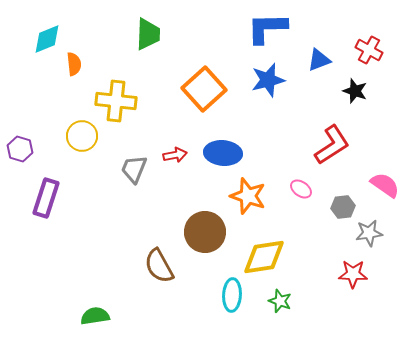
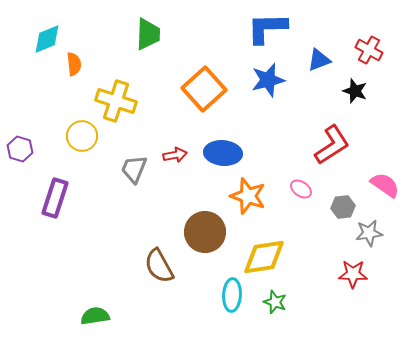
yellow cross: rotated 12 degrees clockwise
purple rectangle: moved 9 px right
green star: moved 5 px left, 1 px down
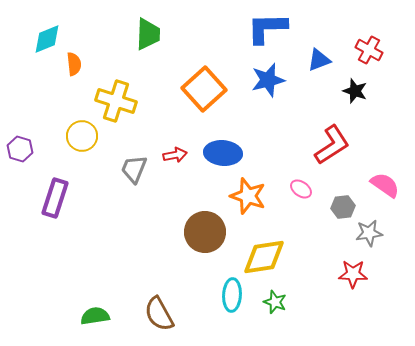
brown semicircle: moved 48 px down
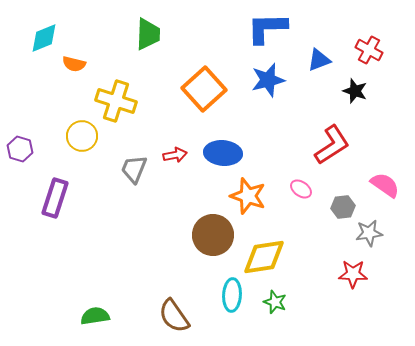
cyan diamond: moved 3 px left, 1 px up
orange semicircle: rotated 110 degrees clockwise
brown circle: moved 8 px right, 3 px down
brown semicircle: moved 15 px right, 2 px down; rotated 6 degrees counterclockwise
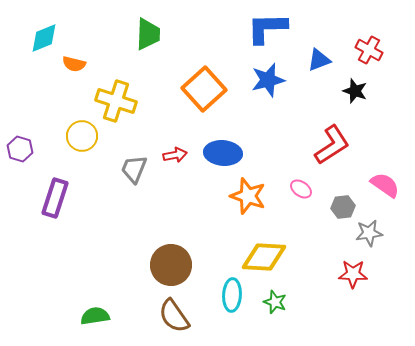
brown circle: moved 42 px left, 30 px down
yellow diamond: rotated 12 degrees clockwise
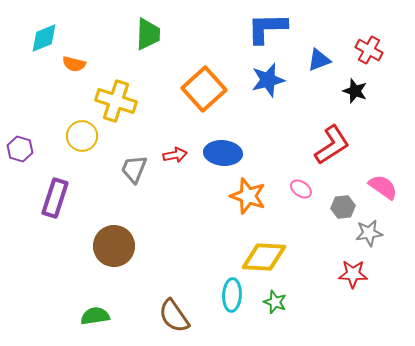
pink semicircle: moved 2 px left, 2 px down
brown circle: moved 57 px left, 19 px up
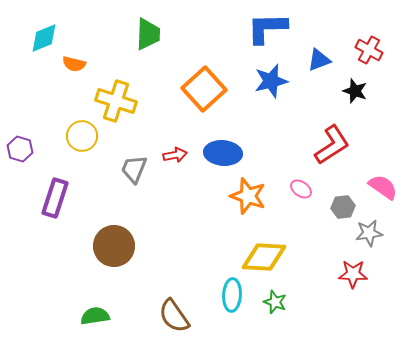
blue star: moved 3 px right, 1 px down
